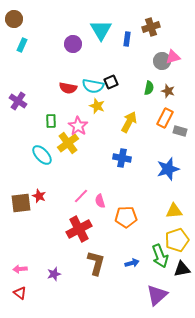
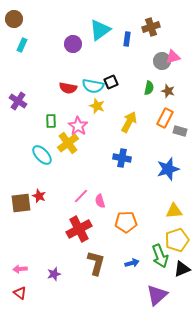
cyan triangle: moved 1 px left; rotated 25 degrees clockwise
orange pentagon: moved 5 px down
black triangle: rotated 12 degrees counterclockwise
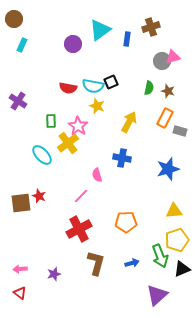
pink semicircle: moved 3 px left, 26 px up
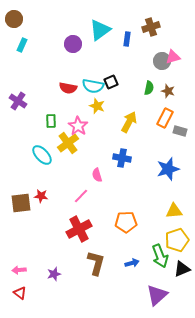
red star: moved 2 px right; rotated 16 degrees counterclockwise
pink arrow: moved 1 px left, 1 px down
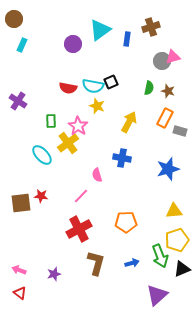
pink arrow: rotated 24 degrees clockwise
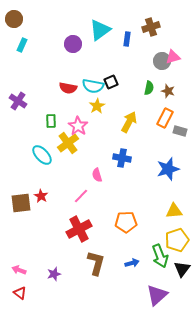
yellow star: rotated 21 degrees clockwise
red star: rotated 24 degrees clockwise
black triangle: rotated 30 degrees counterclockwise
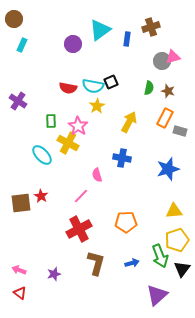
yellow cross: rotated 25 degrees counterclockwise
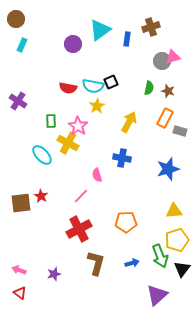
brown circle: moved 2 px right
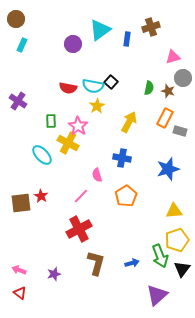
gray circle: moved 21 px right, 17 px down
black square: rotated 24 degrees counterclockwise
orange pentagon: moved 26 px up; rotated 30 degrees counterclockwise
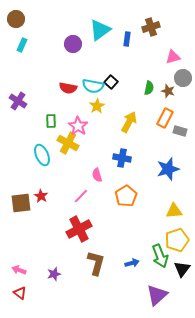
cyan ellipse: rotated 20 degrees clockwise
